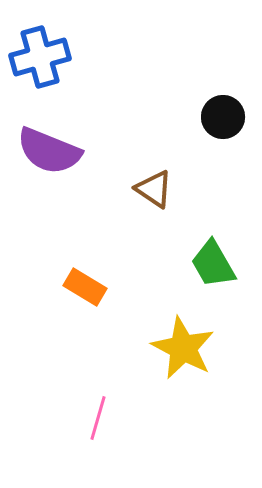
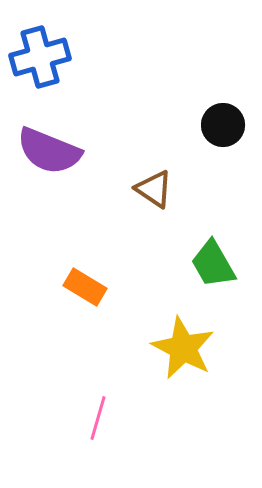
black circle: moved 8 px down
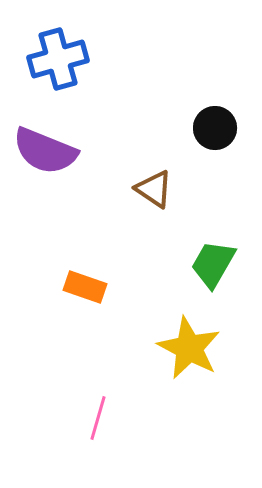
blue cross: moved 18 px right, 2 px down
black circle: moved 8 px left, 3 px down
purple semicircle: moved 4 px left
green trapezoid: rotated 60 degrees clockwise
orange rectangle: rotated 12 degrees counterclockwise
yellow star: moved 6 px right
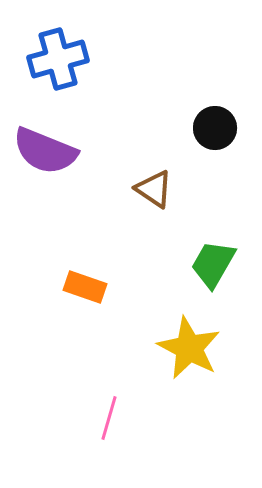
pink line: moved 11 px right
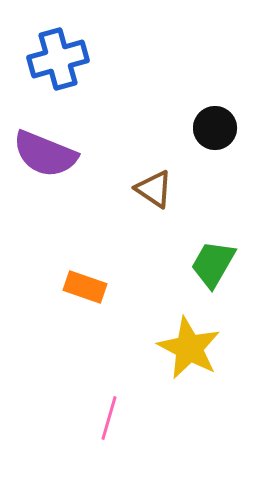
purple semicircle: moved 3 px down
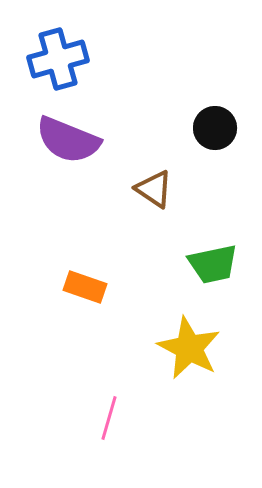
purple semicircle: moved 23 px right, 14 px up
green trapezoid: rotated 132 degrees counterclockwise
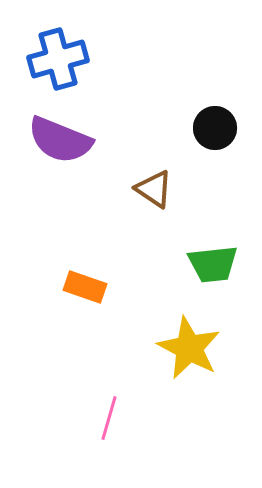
purple semicircle: moved 8 px left
green trapezoid: rotated 6 degrees clockwise
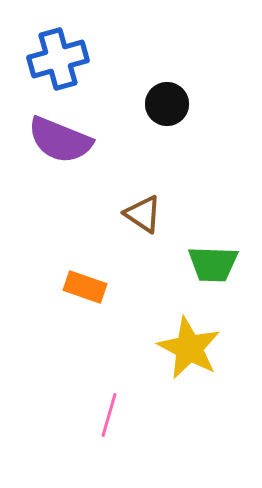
black circle: moved 48 px left, 24 px up
brown triangle: moved 11 px left, 25 px down
green trapezoid: rotated 8 degrees clockwise
pink line: moved 3 px up
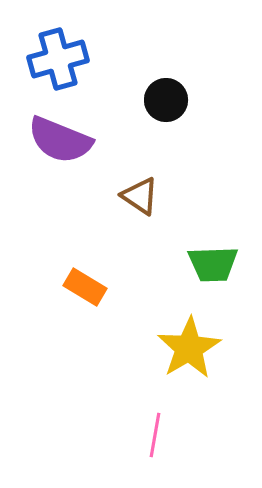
black circle: moved 1 px left, 4 px up
brown triangle: moved 3 px left, 18 px up
green trapezoid: rotated 4 degrees counterclockwise
orange rectangle: rotated 12 degrees clockwise
yellow star: rotated 14 degrees clockwise
pink line: moved 46 px right, 20 px down; rotated 6 degrees counterclockwise
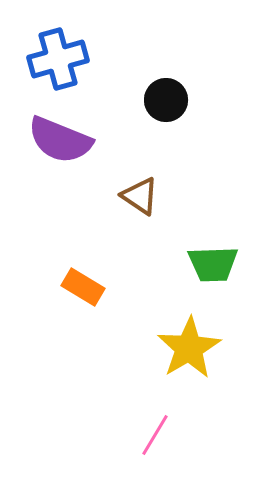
orange rectangle: moved 2 px left
pink line: rotated 21 degrees clockwise
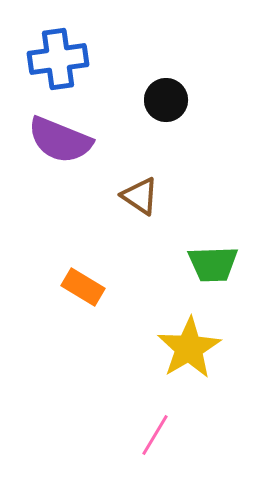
blue cross: rotated 8 degrees clockwise
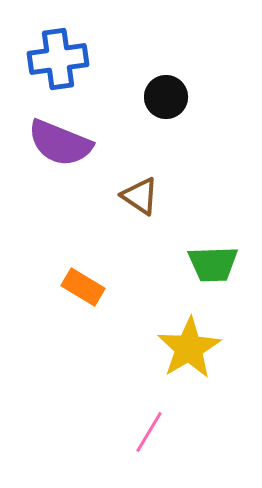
black circle: moved 3 px up
purple semicircle: moved 3 px down
pink line: moved 6 px left, 3 px up
